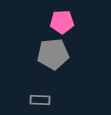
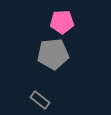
gray rectangle: rotated 36 degrees clockwise
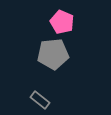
pink pentagon: rotated 25 degrees clockwise
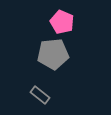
gray rectangle: moved 5 px up
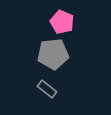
gray rectangle: moved 7 px right, 6 px up
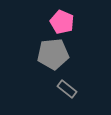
gray rectangle: moved 20 px right
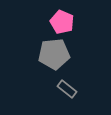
gray pentagon: moved 1 px right
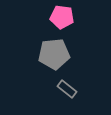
pink pentagon: moved 5 px up; rotated 15 degrees counterclockwise
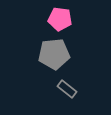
pink pentagon: moved 2 px left, 2 px down
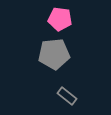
gray rectangle: moved 7 px down
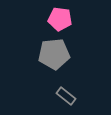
gray rectangle: moved 1 px left
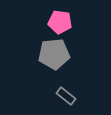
pink pentagon: moved 3 px down
